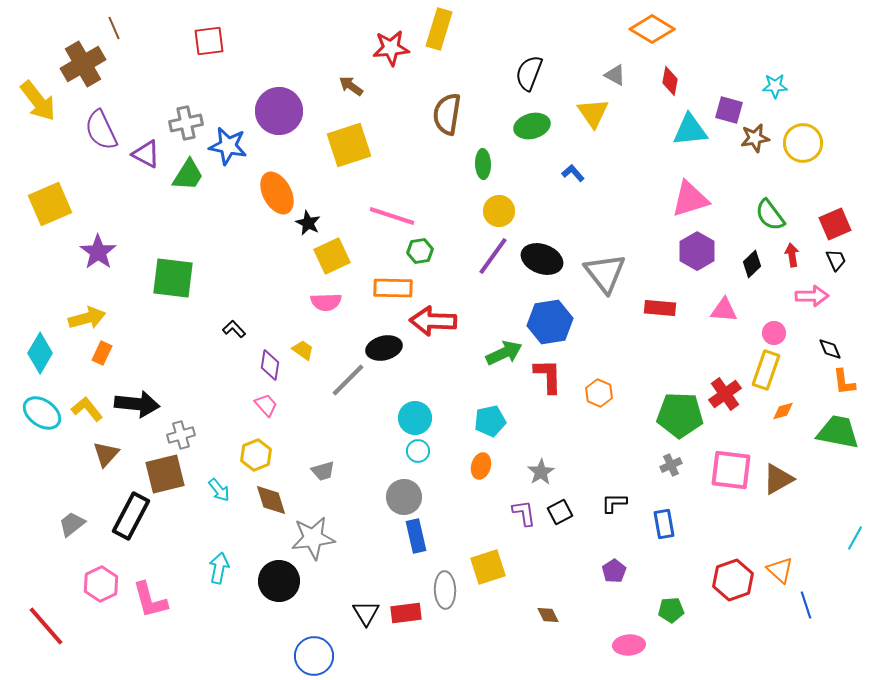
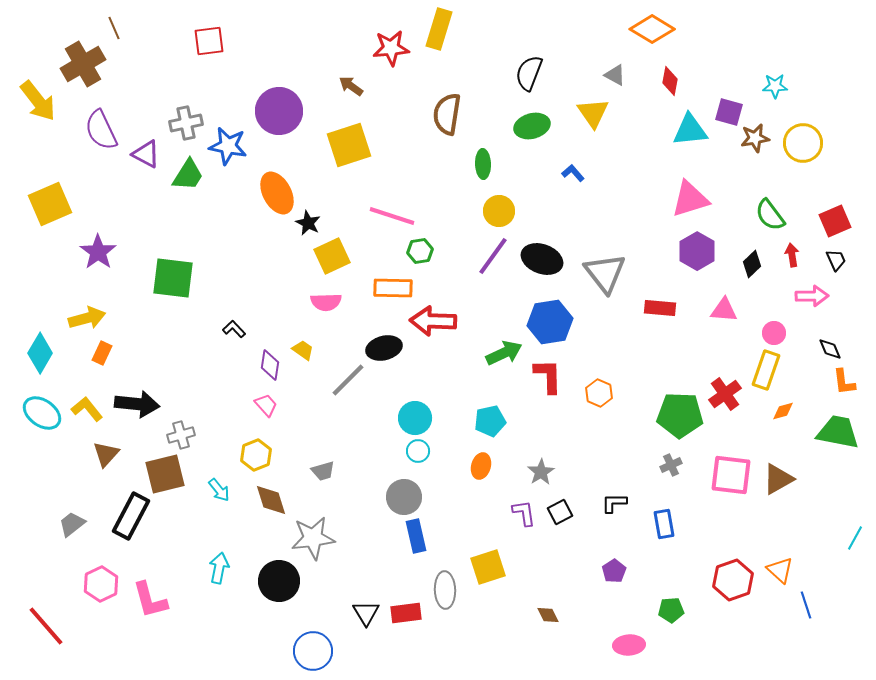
purple square at (729, 110): moved 2 px down
red square at (835, 224): moved 3 px up
pink square at (731, 470): moved 5 px down
blue circle at (314, 656): moved 1 px left, 5 px up
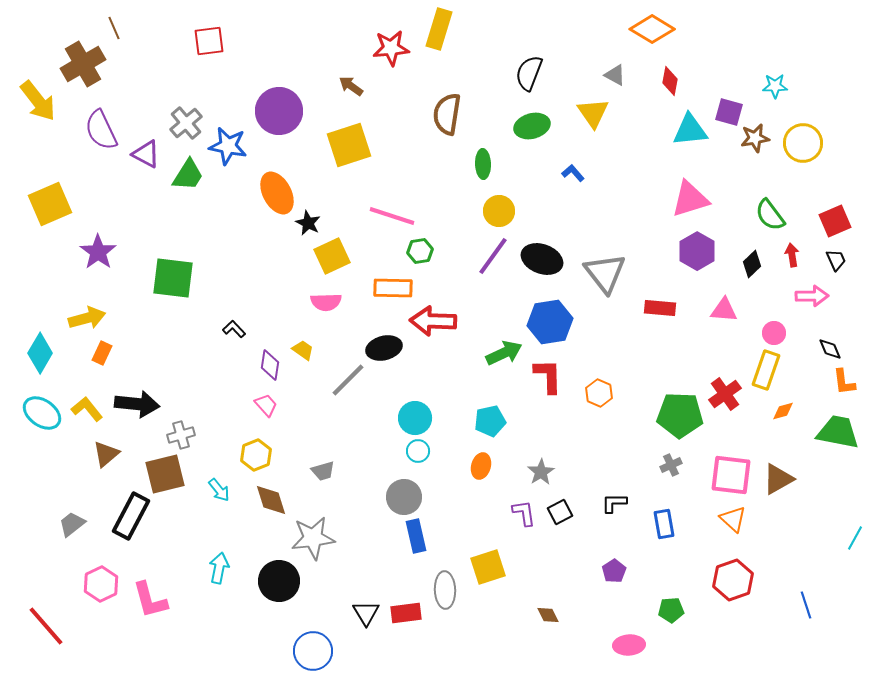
gray cross at (186, 123): rotated 28 degrees counterclockwise
brown triangle at (106, 454): rotated 8 degrees clockwise
orange triangle at (780, 570): moved 47 px left, 51 px up
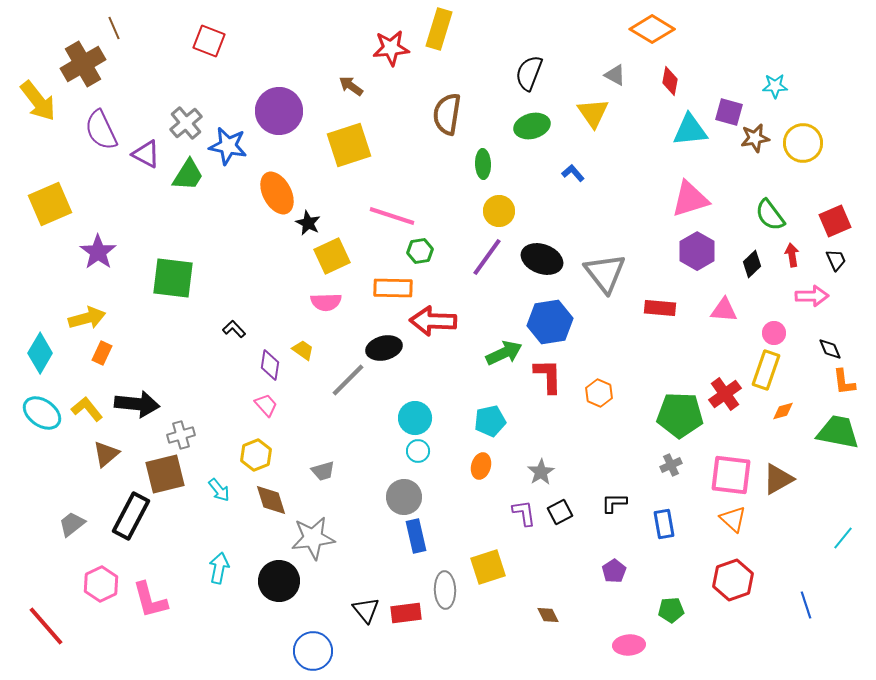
red square at (209, 41): rotated 28 degrees clockwise
purple line at (493, 256): moved 6 px left, 1 px down
cyan line at (855, 538): moved 12 px left; rotated 10 degrees clockwise
black triangle at (366, 613): moved 3 px up; rotated 8 degrees counterclockwise
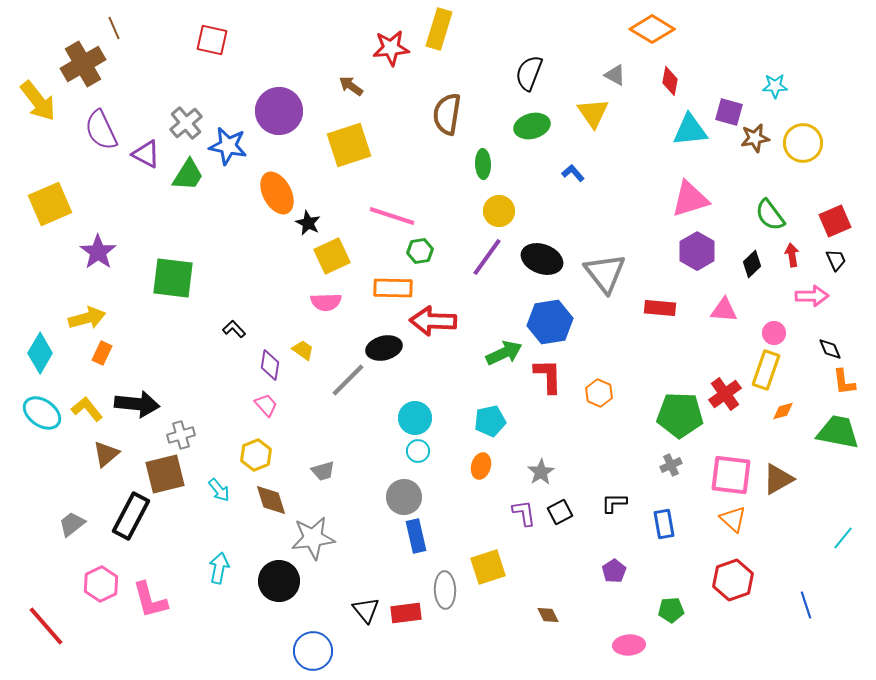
red square at (209, 41): moved 3 px right, 1 px up; rotated 8 degrees counterclockwise
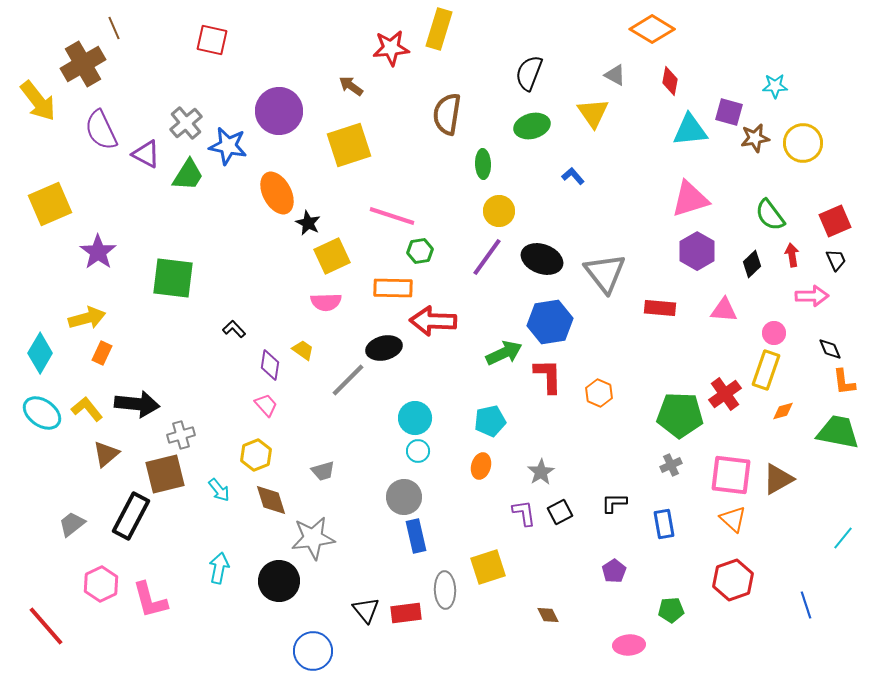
blue L-shape at (573, 173): moved 3 px down
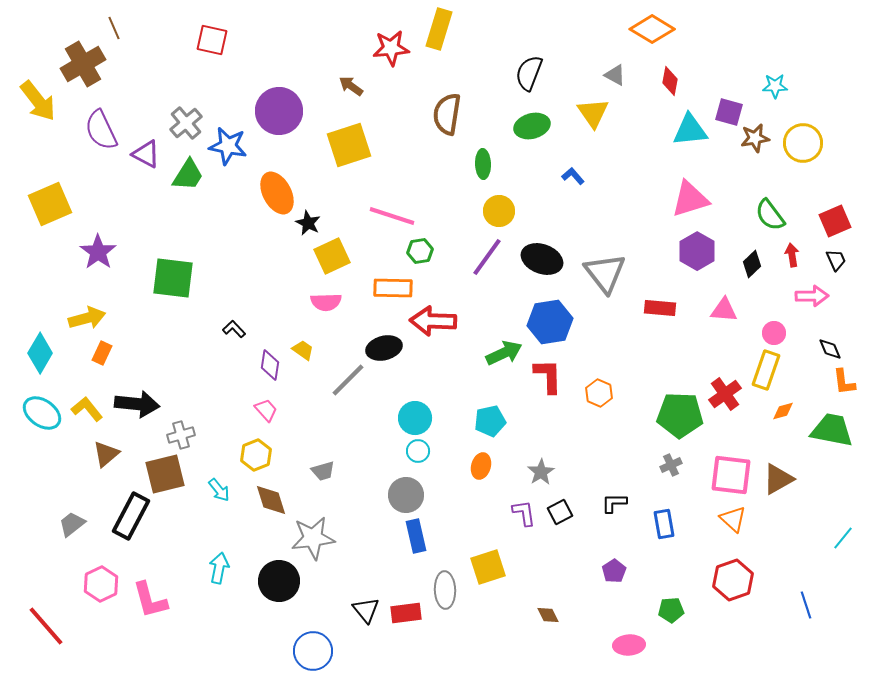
pink trapezoid at (266, 405): moved 5 px down
green trapezoid at (838, 432): moved 6 px left, 2 px up
gray circle at (404, 497): moved 2 px right, 2 px up
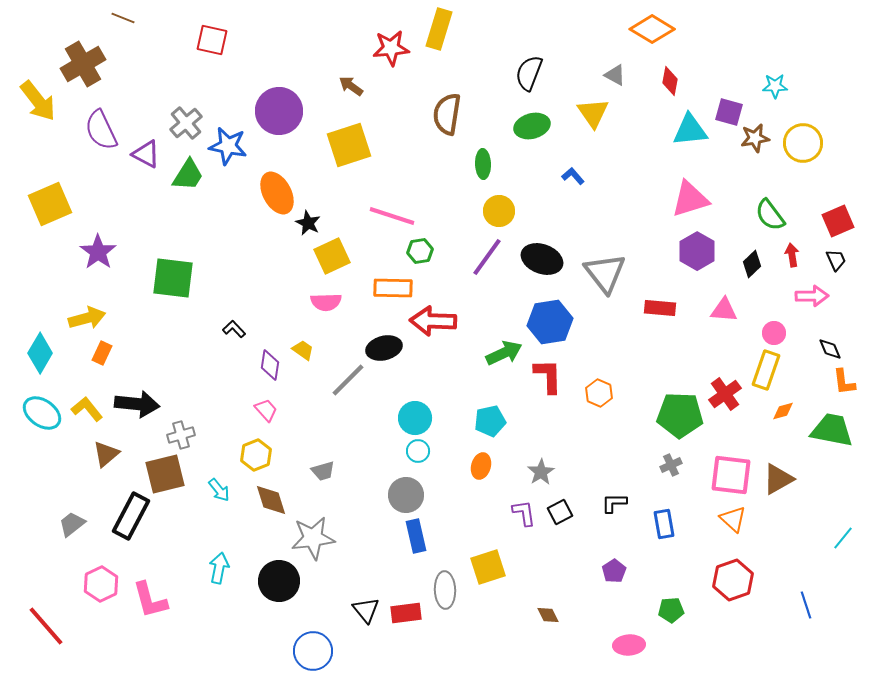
brown line at (114, 28): moved 9 px right, 10 px up; rotated 45 degrees counterclockwise
red square at (835, 221): moved 3 px right
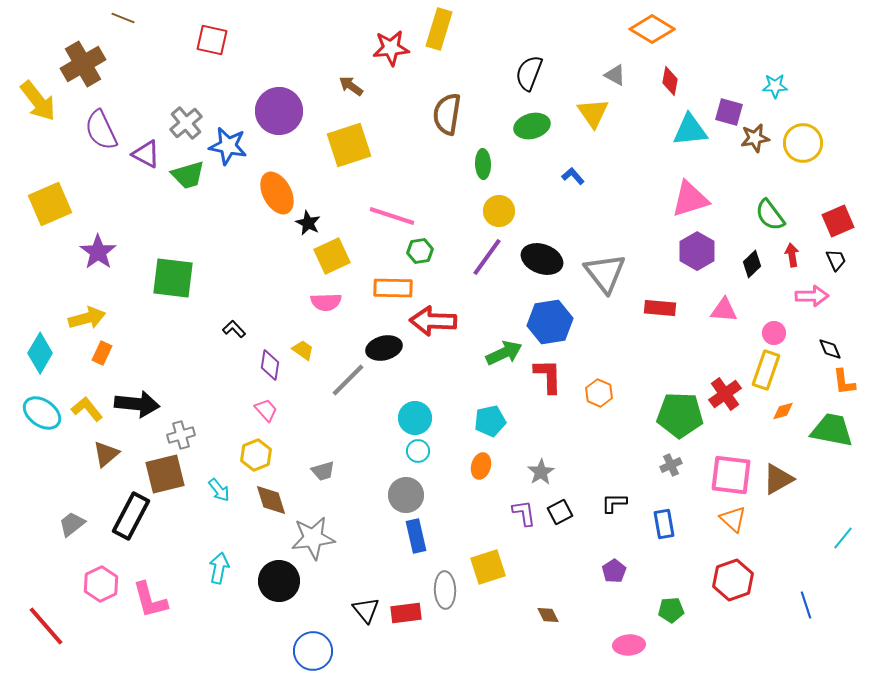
green trapezoid at (188, 175): rotated 42 degrees clockwise
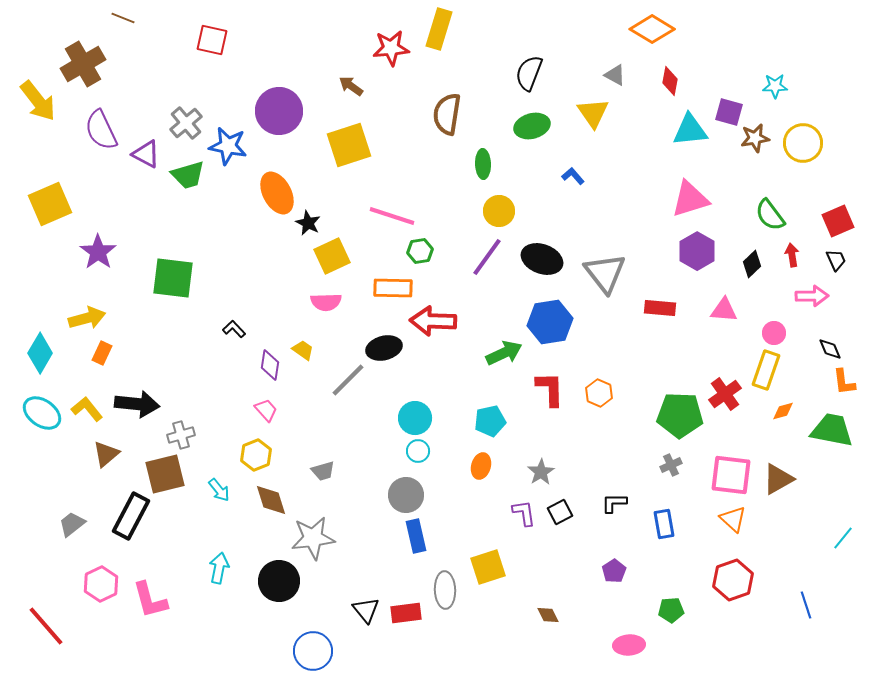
red L-shape at (548, 376): moved 2 px right, 13 px down
